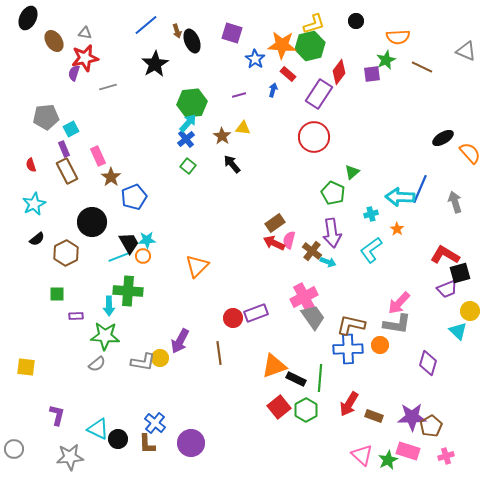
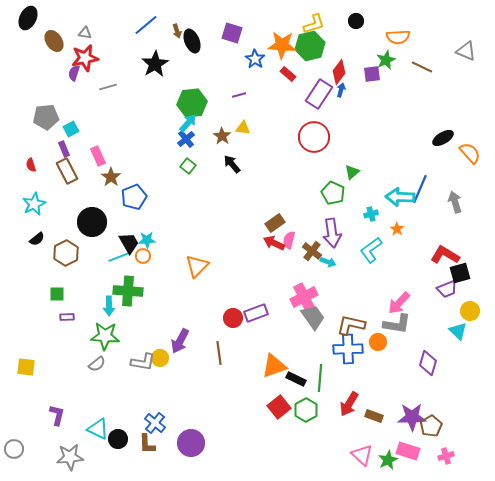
blue arrow at (273, 90): moved 68 px right
purple rectangle at (76, 316): moved 9 px left, 1 px down
orange circle at (380, 345): moved 2 px left, 3 px up
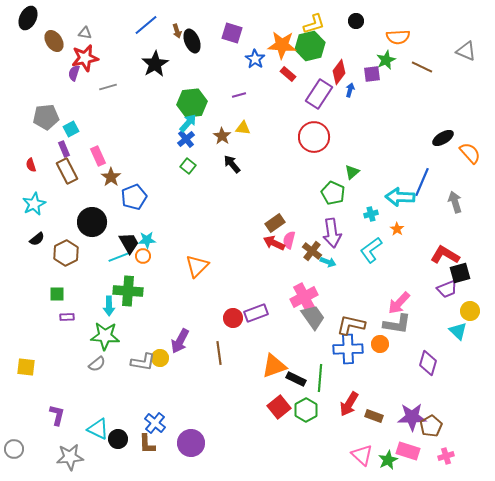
blue arrow at (341, 90): moved 9 px right
blue line at (420, 189): moved 2 px right, 7 px up
orange circle at (378, 342): moved 2 px right, 2 px down
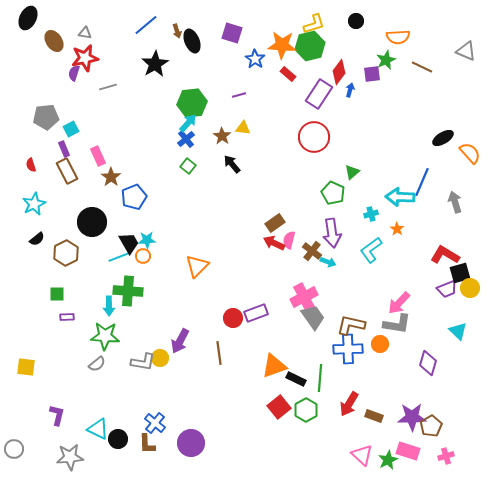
yellow circle at (470, 311): moved 23 px up
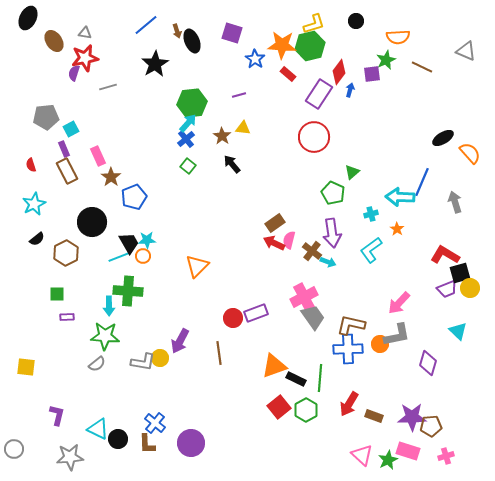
gray L-shape at (397, 324): moved 11 px down; rotated 20 degrees counterclockwise
brown pentagon at (431, 426): rotated 25 degrees clockwise
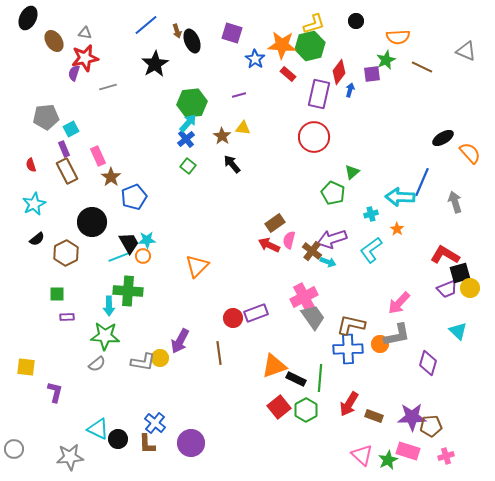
purple rectangle at (319, 94): rotated 20 degrees counterclockwise
purple arrow at (332, 233): moved 6 px down; rotated 80 degrees clockwise
red arrow at (274, 243): moved 5 px left, 2 px down
purple L-shape at (57, 415): moved 2 px left, 23 px up
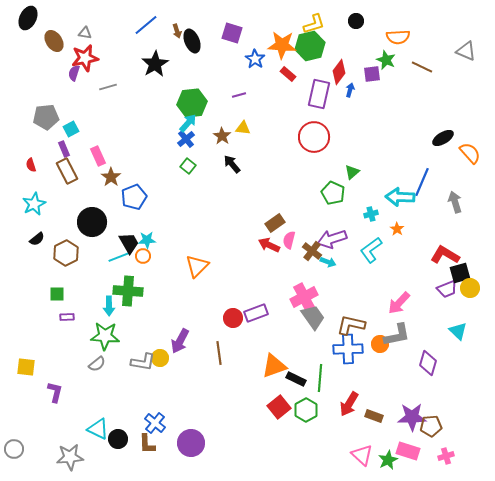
green star at (386, 60): rotated 24 degrees counterclockwise
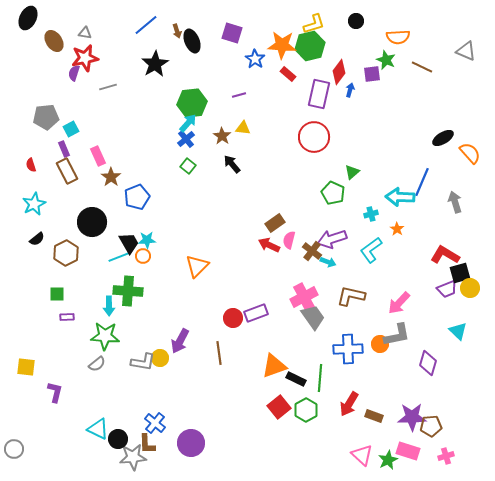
blue pentagon at (134, 197): moved 3 px right
brown L-shape at (351, 325): moved 29 px up
gray star at (70, 457): moved 63 px right
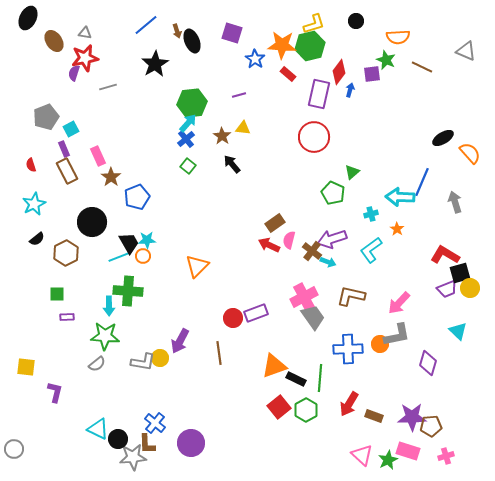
gray pentagon at (46, 117): rotated 15 degrees counterclockwise
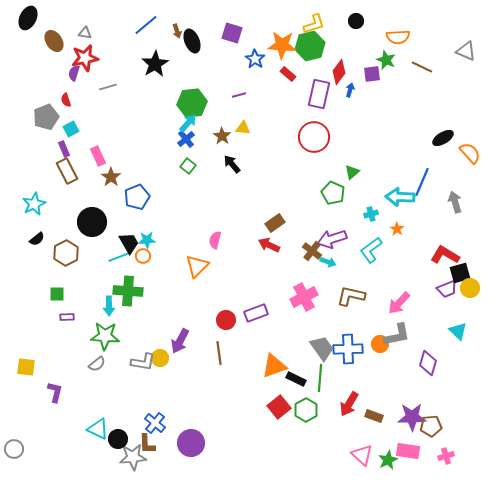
red semicircle at (31, 165): moved 35 px right, 65 px up
pink semicircle at (289, 240): moved 74 px left
gray trapezoid at (313, 317): moved 9 px right, 31 px down
red circle at (233, 318): moved 7 px left, 2 px down
pink rectangle at (408, 451): rotated 10 degrees counterclockwise
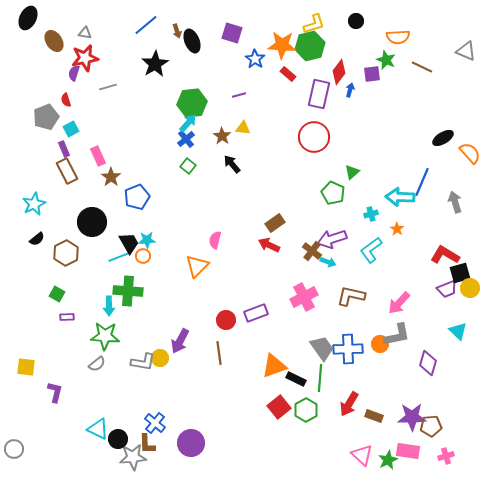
green square at (57, 294): rotated 28 degrees clockwise
